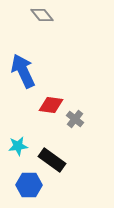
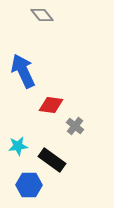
gray cross: moved 7 px down
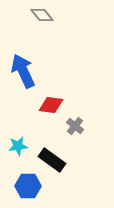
blue hexagon: moved 1 px left, 1 px down
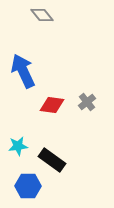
red diamond: moved 1 px right
gray cross: moved 12 px right, 24 px up; rotated 12 degrees clockwise
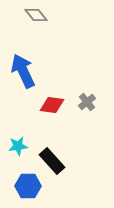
gray diamond: moved 6 px left
black rectangle: moved 1 px down; rotated 12 degrees clockwise
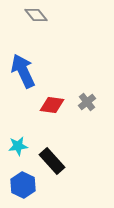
blue hexagon: moved 5 px left, 1 px up; rotated 25 degrees clockwise
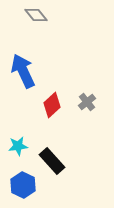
red diamond: rotated 50 degrees counterclockwise
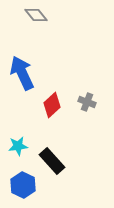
blue arrow: moved 1 px left, 2 px down
gray cross: rotated 30 degrees counterclockwise
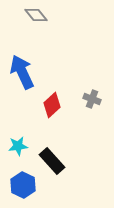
blue arrow: moved 1 px up
gray cross: moved 5 px right, 3 px up
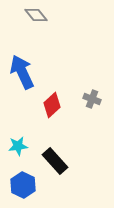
black rectangle: moved 3 px right
